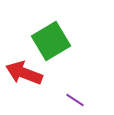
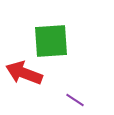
green square: rotated 27 degrees clockwise
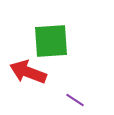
red arrow: moved 4 px right, 1 px up
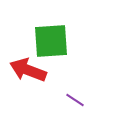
red arrow: moved 2 px up
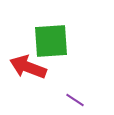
red arrow: moved 3 px up
